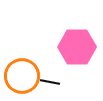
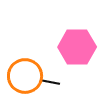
orange circle: moved 3 px right
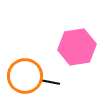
pink hexagon: rotated 9 degrees counterclockwise
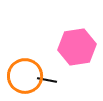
black line: moved 3 px left, 2 px up
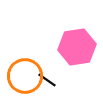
black line: rotated 24 degrees clockwise
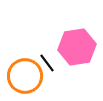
black line: moved 17 px up; rotated 18 degrees clockwise
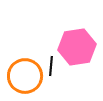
black line: moved 4 px right, 3 px down; rotated 42 degrees clockwise
